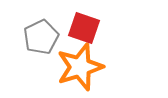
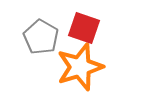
gray pentagon: rotated 16 degrees counterclockwise
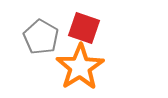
orange star: rotated 15 degrees counterclockwise
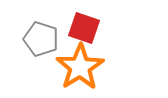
gray pentagon: moved 2 px down; rotated 12 degrees counterclockwise
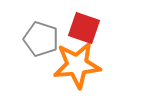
orange star: moved 3 px left, 2 px up; rotated 27 degrees clockwise
